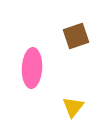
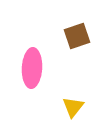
brown square: moved 1 px right
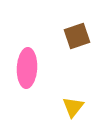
pink ellipse: moved 5 px left
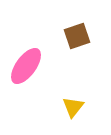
pink ellipse: moved 1 px left, 2 px up; rotated 33 degrees clockwise
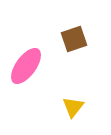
brown square: moved 3 px left, 3 px down
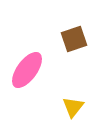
pink ellipse: moved 1 px right, 4 px down
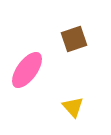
yellow triangle: rotated 20 degrees counterclockwise
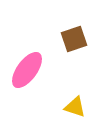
yellow triangle: moved 2 px right; rotated 30 degrees counterclockwise
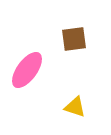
brown square: rotated 12 degrees clockwise
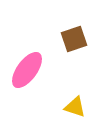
brown square: rotated 12 degrees counterclockwise
